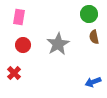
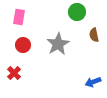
green circle: moved 12 px left, 2 px up
brown semicircle: moved 2 px up
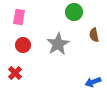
green circle: moved 3 px left
red cross: moved 1 px right
